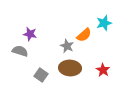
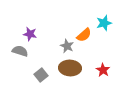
gray square: rotated 16 degrees clockwise
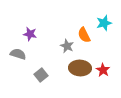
orange semicircle: rotated 105 degrees clockwise
gray semicircle: moved 2 px left, 3 px down
brown ellipse: moved 10 px right
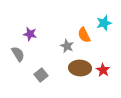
gray semicircle: rotated 42 degrees clockwise
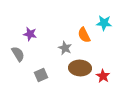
cyan star: rotated 21 degrees clockwise
gray star: moved 2 px left, 2 px down
red star: moved 6 px down
gray square: rotated 16 degrees clockwise
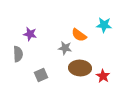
cyan star: moved 2 px down
orange semicircle: moved 5 px left; rotated 28 degrees counterclockwise
gray star: rotated 16 degrees counterclockwise
gray semicircle: rotated 28 degrees clockwise
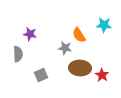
orange semicircle: rotated 21 degrees clockwise
red star: moved 1 px left, 1 px up
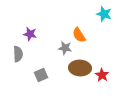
cyan star: moved 11 px up; rotated 14 degrees clockwise
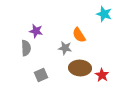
purple star: moved 6 px right, 3 px up
gray semicircle: moved 8 px right, 6 px up
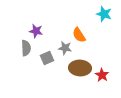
gray square: moved 6 px right, 17 px up
